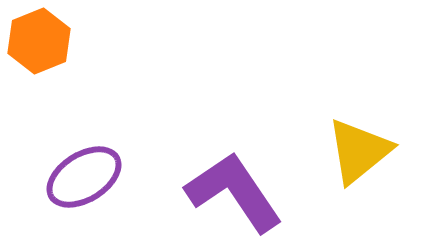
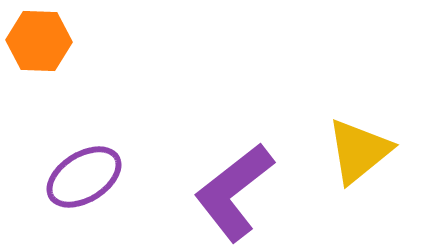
orange hexagon: rotated 24 degrees clockwise
purple L-shape: rotated 94 degrees counterclockwise
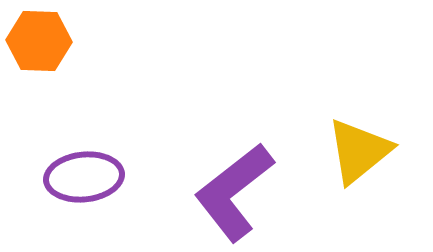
purple ellipse: rotated 26 degrees clockwise
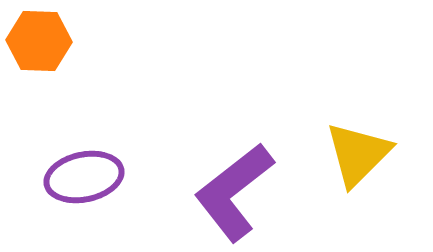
yellow triangle: moved 1 px left, 3 px down; rotated 6 degrees counterclockwise
purple ellipse: rotated 6 degrees counterclockwise
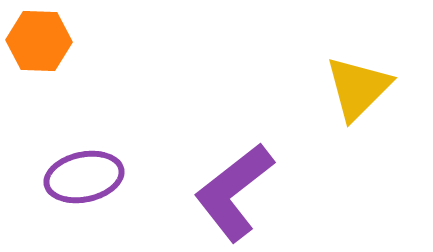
yellow triangle: moved 66 px up
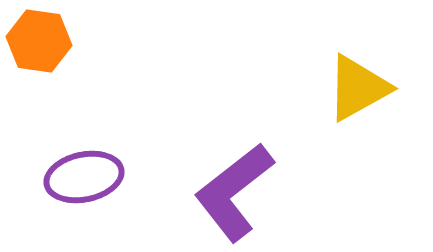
orange hexagon: rotated 6 degrees clockwise
yellow triangle: rotated 16 degrees clockwise
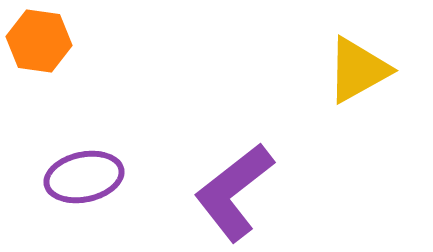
yellow triangle: moved 18 px up
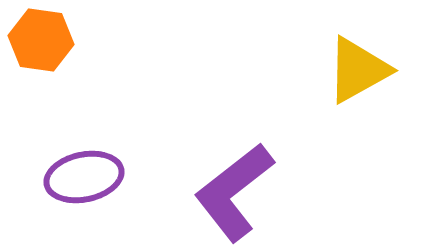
orange hexagon: moved 2 px right, 1 px up
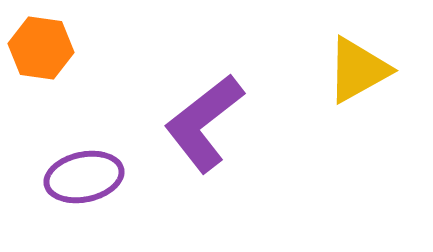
orange hexagon: moved 8 px down
purple L-shape: moved 30 px left, 69 px up
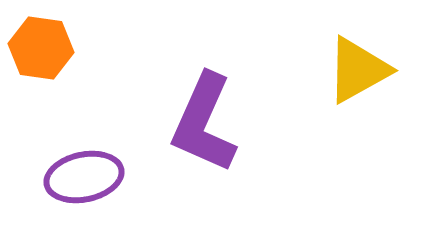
purple L-shape: rotated 28 degrees counterclockwise
